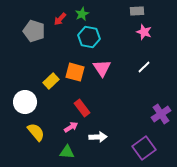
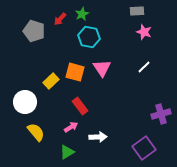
red rectangle: moved 2 px left, 2 px up
purple cross: rotated 18 degrees clockwise
green triangle: rotated 35 degrees counterclockwise
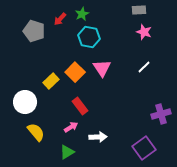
gray rectangle: moved 2 px right, 1 px up
orange square: rotated 30 degrees clockwise
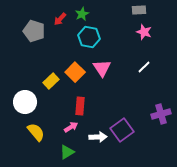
red rectangle: rotated 42 degrees clockwise
purple square: moved 22 px left, 18 px up
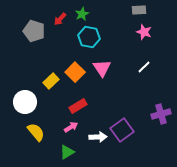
red rectangle: moved 2 px left; rotated 54 degrees clockwise
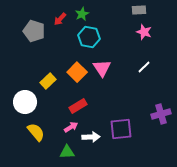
orange square: moved 2 px right
yellow rectangle: moved 3 px left
purple square: moved 1 px left, 1 px up; rotated 30 degrees clockwise
white arrow: moved 7 px left
green triangle: rotated 28 degrees clockwise
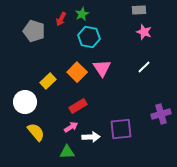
red arrow: moved 1 px right; rotated 16 degrees counterclockwise
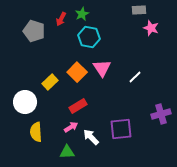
pink star: moved 7 px right, 4 px up
white line: moved 9 px left, 10 px down
yellow rectangle: moved 2 px right, 1 px down
yellow semicircle: rotated 144 degrees counterclockwise
white arrow: rotated 132 degrees counterclockwise
